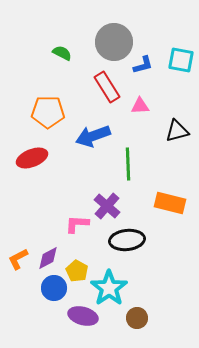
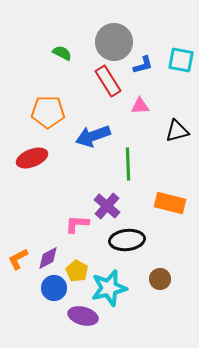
red rectangle: moved 1 px right, 6 px up
cyan star: rotated 21 degrees clockwise
brown circle: moved 23 px right, 39 px up
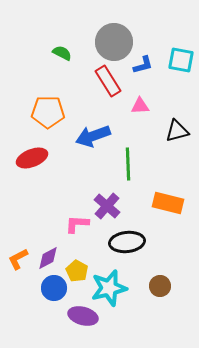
orange rectangle: moved 2 px left
black ellipse: moved 2 px down
brown circle: moved 7 px down
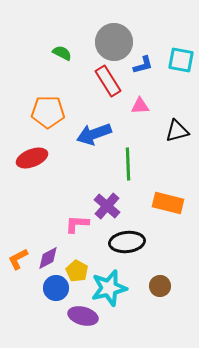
blue arrow: moved 1 px right, 2 px up
blue circle: moved 2 px right
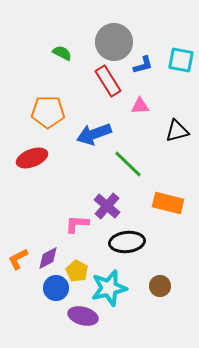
green line: rotated 44 degrees counterclockwise
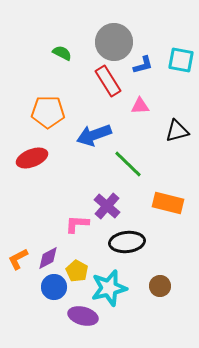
blue arrow: moved 1 px down
blue circle: moved 2 px left, 1 px up
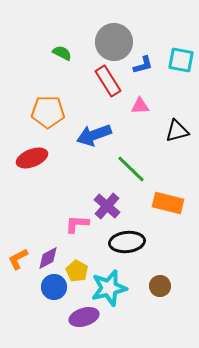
green line: moved 3 px right, 5 px down
purple ellipse: moved 1 px right, 1 px down; rotated 32 degrees counterclockwise
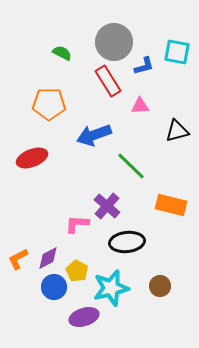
cyan square: moved 4 px left, 8 px up
blue L-shape: moved 1 px right, 1 px down
orange pentagon: moved 1 px right, 8 px up
green line: moved 3 px up
orange rectangle: moved 3 px right, 2 px down
cyan star: moved 2 px right
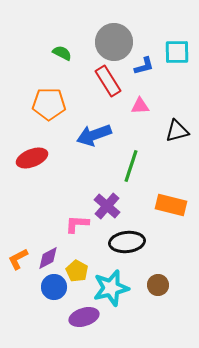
cyan square: rotated 12 degrees counterclockwise
green line: rotated 64 degrees clockwise
brown circle: moved 2 px left, 1 px up
